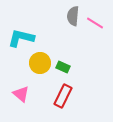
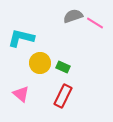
gray semicircle: rotated 66 degrees clockwise
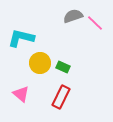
pink line: rotated 12 degrees clockwise
red rectangle: moved 2 px left, 1 px down
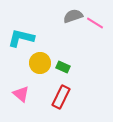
pink line: rotated 12 degrees counterclockwise
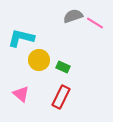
yellow circle: moved 1 px left, 3 px up
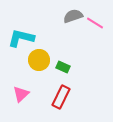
pink triangle: rotated 36 degrees clockwise
